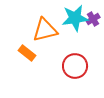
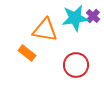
purple cross: moved 3 px up; rotated 16 degrees counterclockwise
orange triangle: rotated 24 degrees clockwise
red circle: moved 1 px right, 1 px up
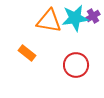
purple cross: rotated 16 degrees clockwise
orange triangle: moved 4 px right, 9 px up
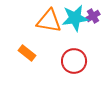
red circle: moved 2 px left, 4 px up
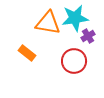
purple cross: moved 5 px left, 20 px down
orange triangle: moved 1 px left, 2 px down
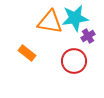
orange triangle: moved 2 px right, 1 px up
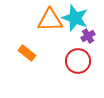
cyan star: rotated 28 degrees clockwise
orange triangle: moved 2 px up; rotated 12 degrees counterclockwise
red circle: moved 4 px right
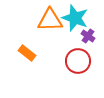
purple cross: rotated 24 degrees counterclockwise
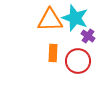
orange rectangle: moved 26 px right; rotated 54 degrees clockwise
